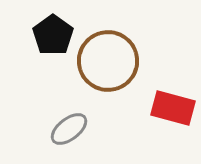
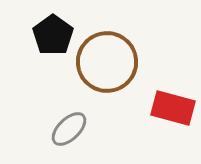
brown circle: moved 1 px left, 1 px down
gray ellipse: rotated 6 degrees counterclockwise
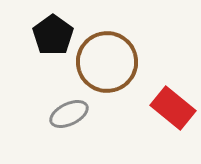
red rectangle: rotated 24 degrees clockwise
gray ellipse: moved 15 px up; rotated 18 degrees clockwise
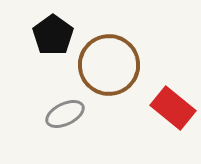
brown circle: moved 2 px right, 3 px down
gray ellipse: moved 4 px left
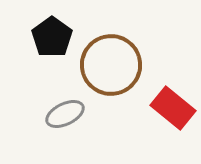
black pentagon: moved 1 px left, 2 px down
brown circle: moved 2 px right
